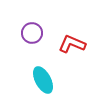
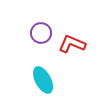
purple circle: moved 9 px right
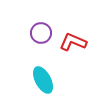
red L-shape: moved 1 px right, 2 px up
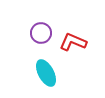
cyan ellipse: moved 3 px right, 7 px up
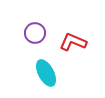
purple circle: moved 6 px left
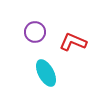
purple circle: moved 1 px up
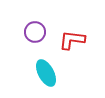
red L-shape: moved 1 px left, 2 px up; rotated 16 degrees counterclockwise
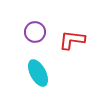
cyan ellipse: moved 8 px left
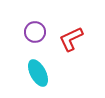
red L-shape: moved 1 px left, 1 px up; rotated 32 degrees counterclockwise
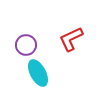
purple circle: moved 9 px left, 13 px down
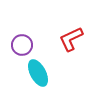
purple circle: moved 4 px left
